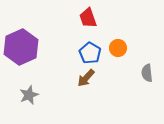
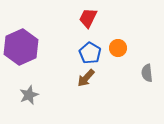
red trapezoid: rotated 45 degrees clockwise
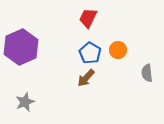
orange circle: moved 2 px down
gray star: moved 4 px left, 7 px down
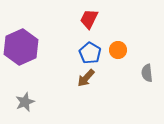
red trapezoid: moved 1 px right, 1 px down
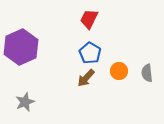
orange circle: moved 1 px right, 21 px down
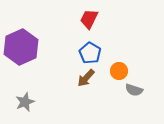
gray semicircle: moved 13 px left, 17 px down; rotated 66 degrees counterclockwise
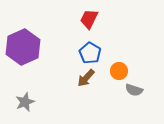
purple hexagon: moved 2 px right
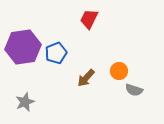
purple hexagon: rotated 16 degrees clockwise
blue pentagon: moved 34 px left; rotated 20 degrees clockwise
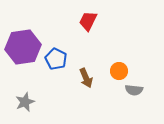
red trapezoid: moved 1 px left, 2 px down
blue pentagon: moved 6 px down; rotated 25 degrees counterclockwise
brown arrow: rotated 66 degrees counterclockwise
gray semicircle: rotated 12 degrees counterclockwise
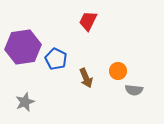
orange circle: moved 1 px left
